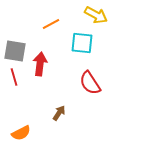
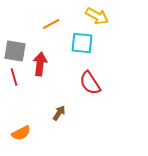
yellow arrow: moved 1 px right, 1 px down
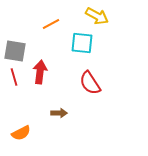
red arrow: moved 8 px down
brown arrow: rotated 56 degrees clockwise
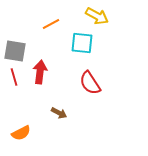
brown arrow: rotated 28 degrees clockwise
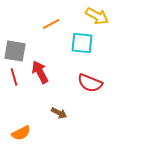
red arrow: rotated 35 degrees counterclockwise
red semicircle: rotated 35 degrees counterclockwise
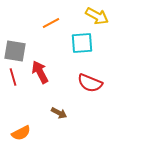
orange line: moved 1 px up
cyan square: rotated 10 degrees counterclockwise
red line: moved 1 px left
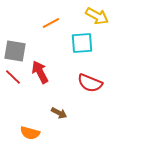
red line: rotated 30 degrees counterclockwise
orange semicircle: moved 9 px right; rotated 42 degrees clockwise
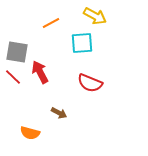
yellow arrow: moved 2 px left
gray square: moved 2 px right, 1 px down
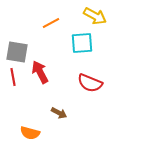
red line: rotated 36 degrees clockwise
